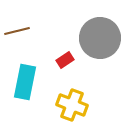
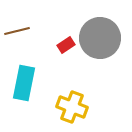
red rectangle: moved 1 px right, 15 px up
cyan rectangle: moved 1 px left, 1 px down
yellow cross: moved 2 px down
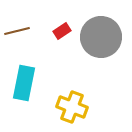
gray circle: moved 1 px right, 1 px up
red rectangle: moved 4 px left, 14 px up
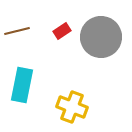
cyan rectangle: moved 2 px left, 2 px down
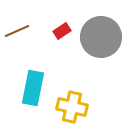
brown line: rotated 10 degrees counterclockwise
cyan rectangle: moved 11 px right, 3 px down
yellow cross: rotated 8 degrees counterclockwise
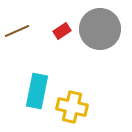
gray circle: moved 1 px left, 8 px up
cyan rectangle: moved 4 px right, 3 px down
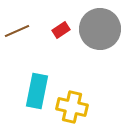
red rectangle: moved 1 px left, 1 px up
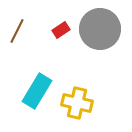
brown line: rotated 40 degrees counterclockwise
cyan rectangle: rotated 20 degrees clockwise
yellow cross: moved 5 px right, 4 px up
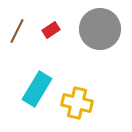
red rectangle: moved 10 px left
cyan rectangle: moved 2 px up
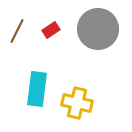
gray circle: moved 2 px left
cyan rectangle: rotated 24 degrees counterclockwise
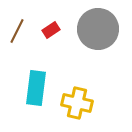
cyan rectangle: moved 1 px left, 1 px up
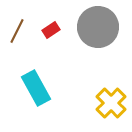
gray circle: moved 2 px up
cyan rectangle: rotated 36 degrees counterclockwise
yellow cross: moved 34 px right; rotated 32 degrees clockwise
